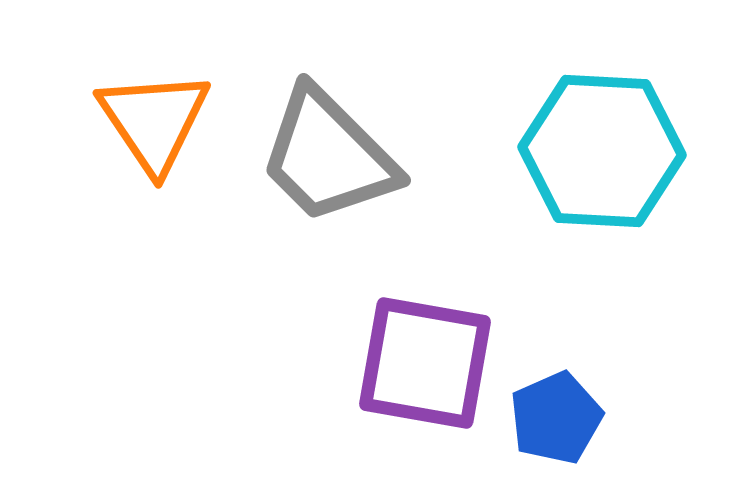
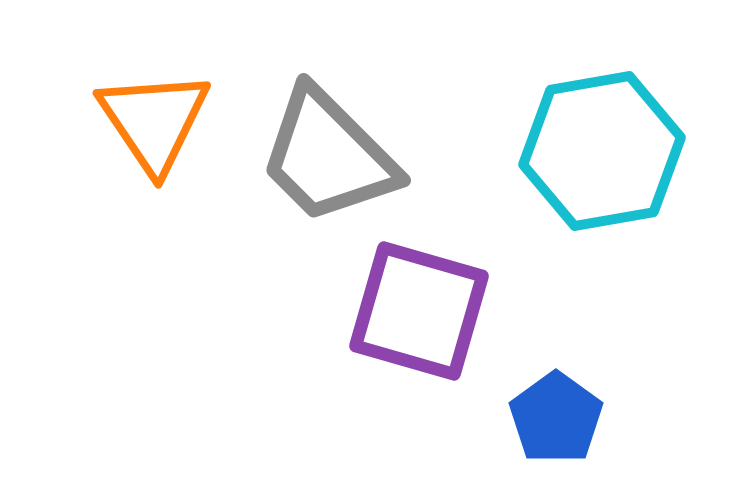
cyan hexagon: rotated 13 degrees counterclockwise
purple square: moved 6 px left, 52 px up; rotated 6 degrees clockwise
blue pentagon: rotated 12 degrees counterclockwise
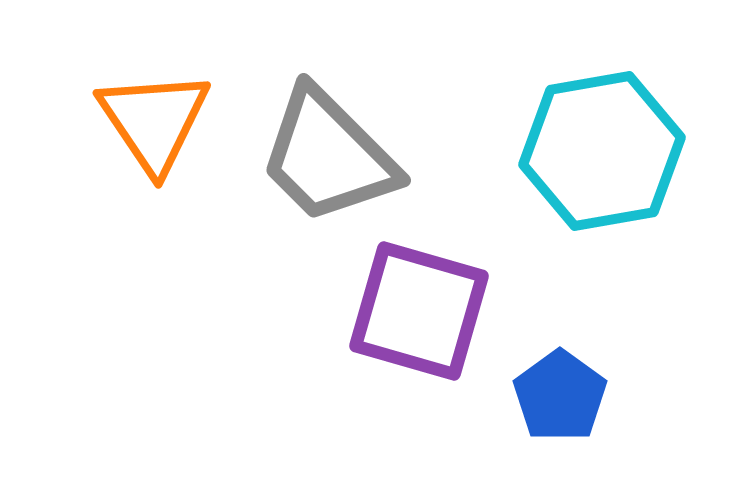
blue pentagon: moved 4 px right, 22 px up
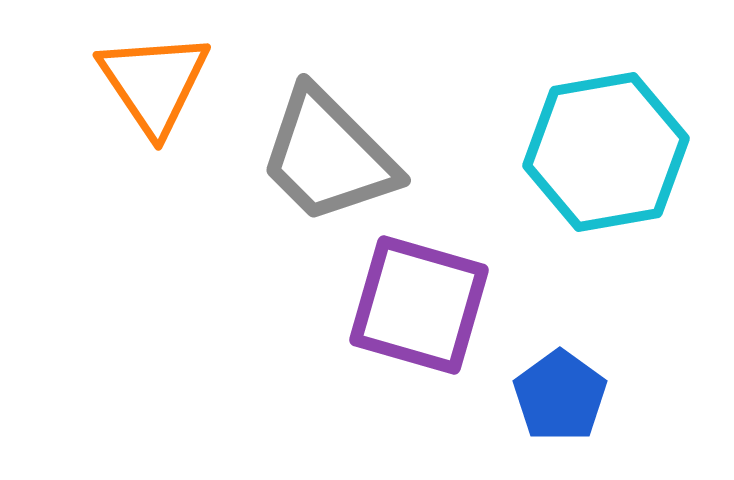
orange triangle: moved 38 px up
cyan hexagon: moved 4 px right, 1 px down
purple square: moved 6 px up
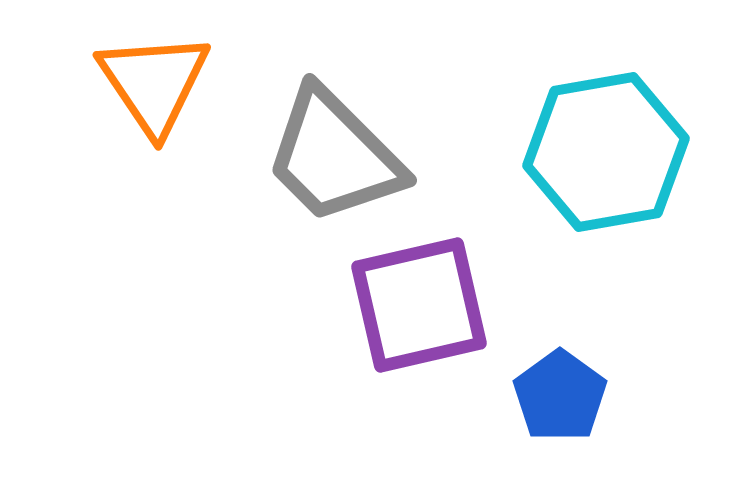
gray trapezoid: moved 6 px right
purple square: rotated 29 degrees counterclockwise
